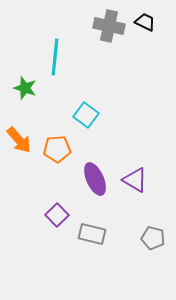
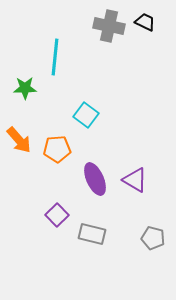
green star: rotated 20 degrees counterclockwise
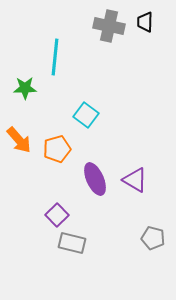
black trapezoid: rotated 115 degrees counterclockwise
orange pentagon: rotated 12 degrees counterclockwise
gray rectangle: moved 20 px left, 9 px down
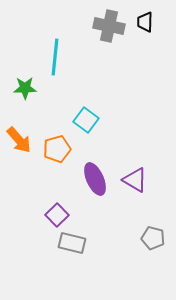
cyan square: moved 5 px down
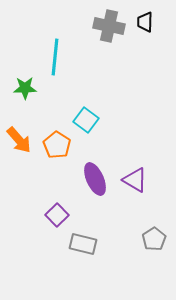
orange pentagon: moved 4 px up; rotated 24 degrees counterclockwise
gray pentagon: moved 1 px right, 1 px down; rotated 25 degrees clockwise
gray rectangle: moved 11 px right, 1 px down
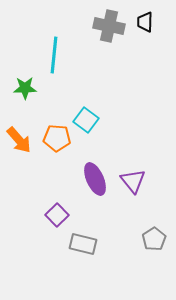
cyan line: moved 1 px left, 2 px up
orange pentagon: moved 7 px up; rotated 28 degrees counterclockwise
purple triangle: moved 2 px left, 1 px down; rotated 20 degrees clockwise
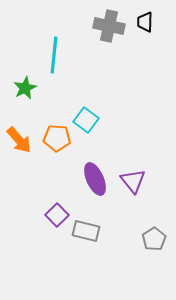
green star: rotated 25 degrees counterclockwise
gray rectangle: moved 3 px right, 13 px up
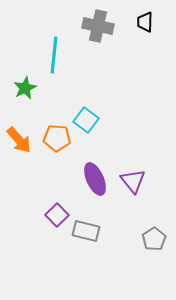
gray cross: moved 11 px left
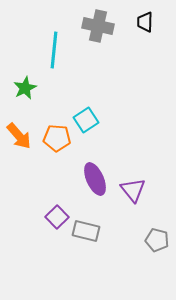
cyan line: moved 5 px up
cyan square: rotated 20 degrees clockwise
orange arrow: moved 4 px up
purple triangle: moved 9 px down
purple square: moved 2 px down
gray pentagon: moved 3 px right, 1 px down; rotated 25 degrees counterclockwise
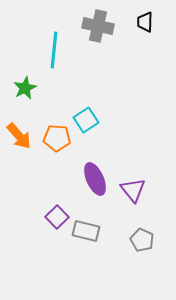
gray pentagon: moved 15 px left; rotated 10 degrees clockwise
